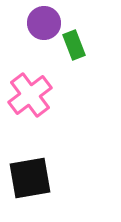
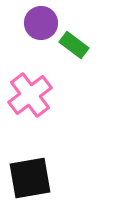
purple circle: moved 3 px left
green rectangle: rotated 32 degrees counterclockwise
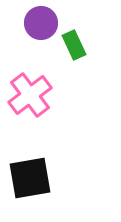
green rectangle: rotated 28 degrees clockwise
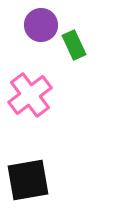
purple circle: moved 2 px down
black square: moved 2 px left, 2 px down
